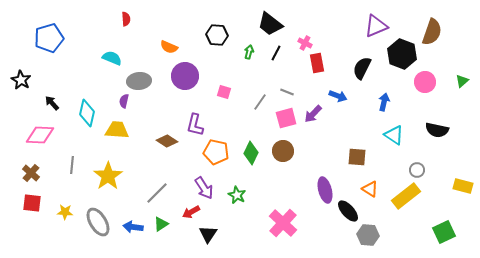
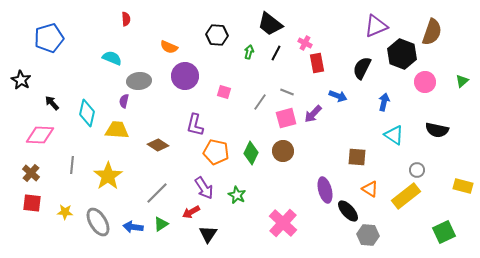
brown diamond at (167, 141): moved 9 px left, 4 px down
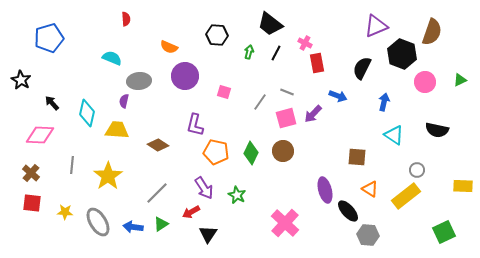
green triangle at (462, 81): moved 2 px left, 1 px up; rotated 16 degrees clockwise
yellow rectangle at (463, 186): rotated 12 degrees counterclockwise
pink cross at (283, 223): moved 2 px right
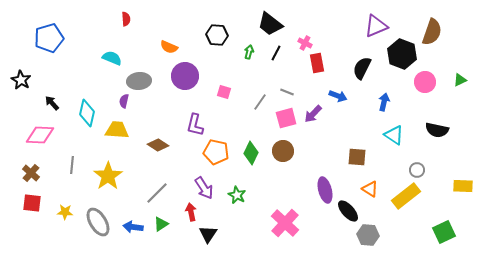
red arrow at (191, 212): rotated 108 degrees clockwise
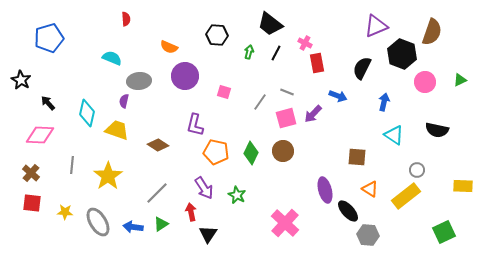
black arrow at (52, 103): moved 4 px left
yellow trapezoid at (117, 130): rotated 15 degrees clockwise
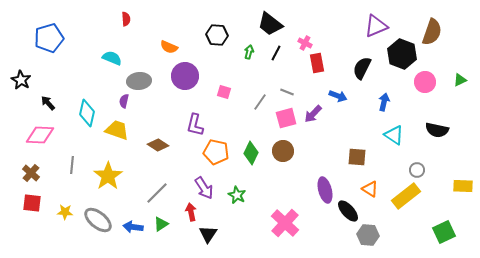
gray ellipse at (98, 222): moved 2 px up; rotated 20 degrees counterclockwise
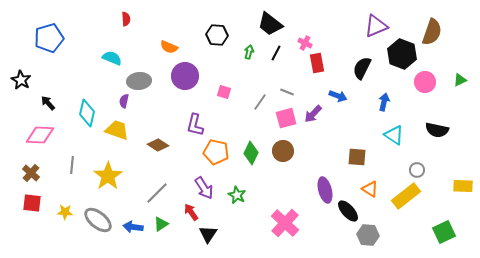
red arrow at (191, 212): rotated 24 degrees counterclockwise
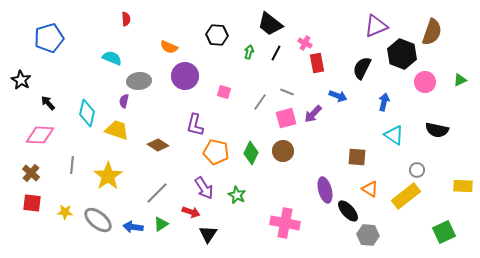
red arrow at (191, 212): rotated 144 degrees clockwise
pink cross at (285, 223): rotated 32 degrees counterclockwise
